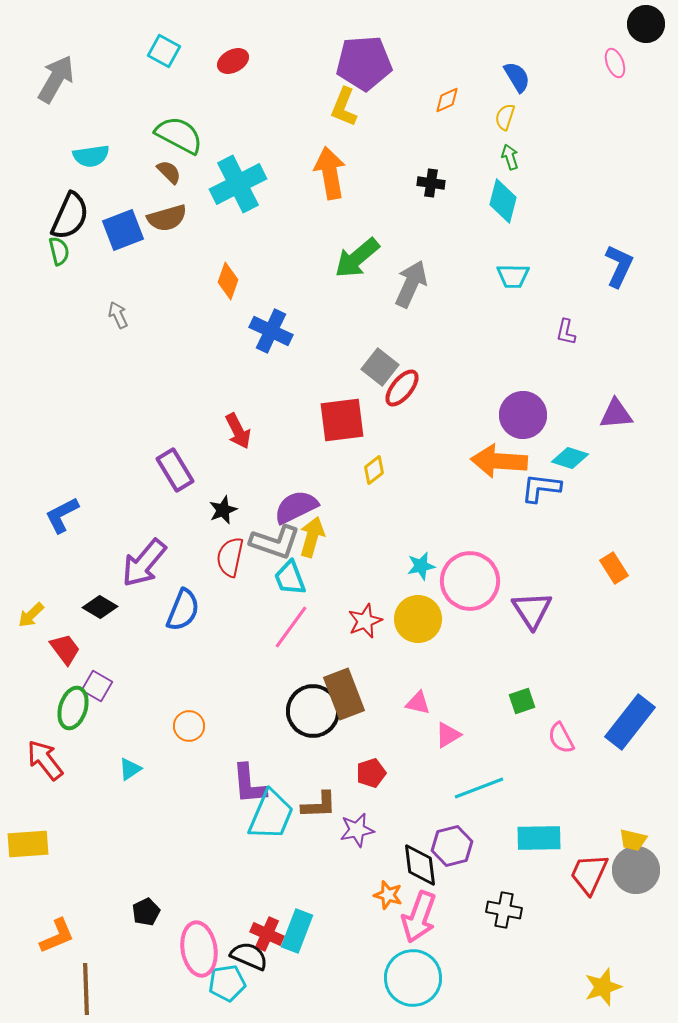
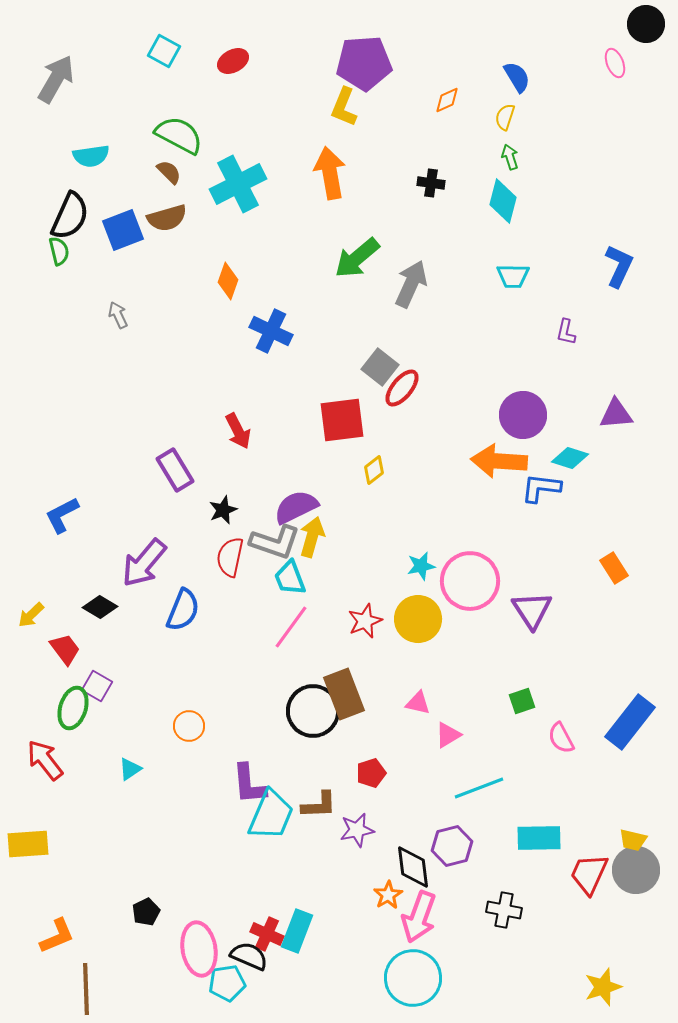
black diamond at (420, 865): moved 7 px left, 2 px down
orange star at (388, 895): rotated 24 degrees clockwise
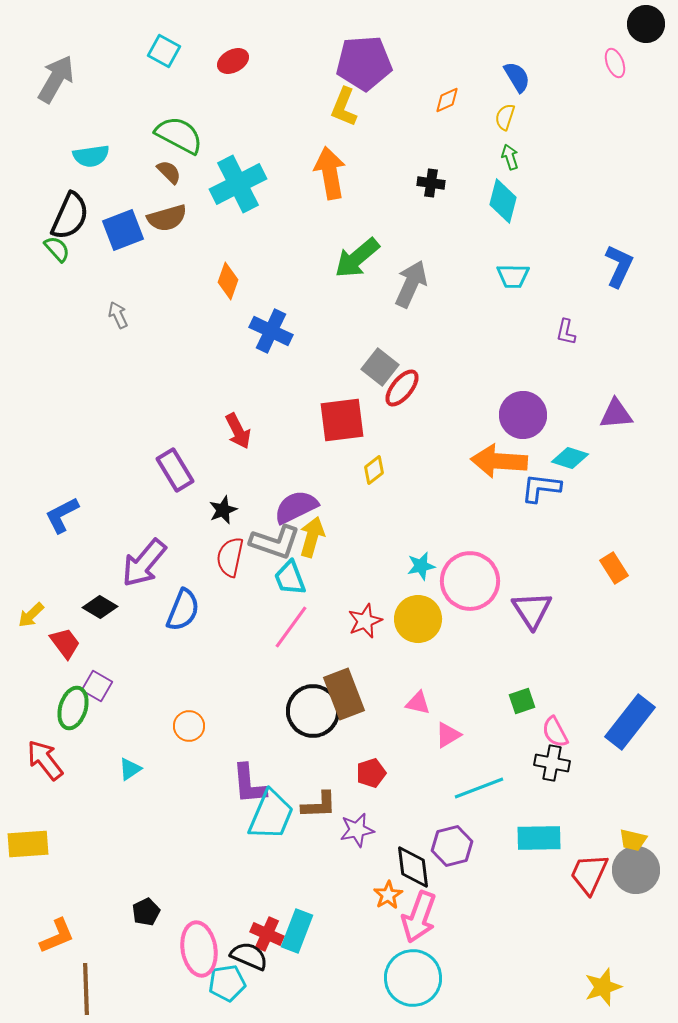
green semicircle at (59, 251): moved 2 px left, 2 px up; rotated 28 degrees counterclockwise
red trapezoid at (65, 649): moved 6 px up
pink semicircle at (561, 738): moved 6 px left, 6 px up
black cross at (504, 910): moved 48 px right, 147 px up
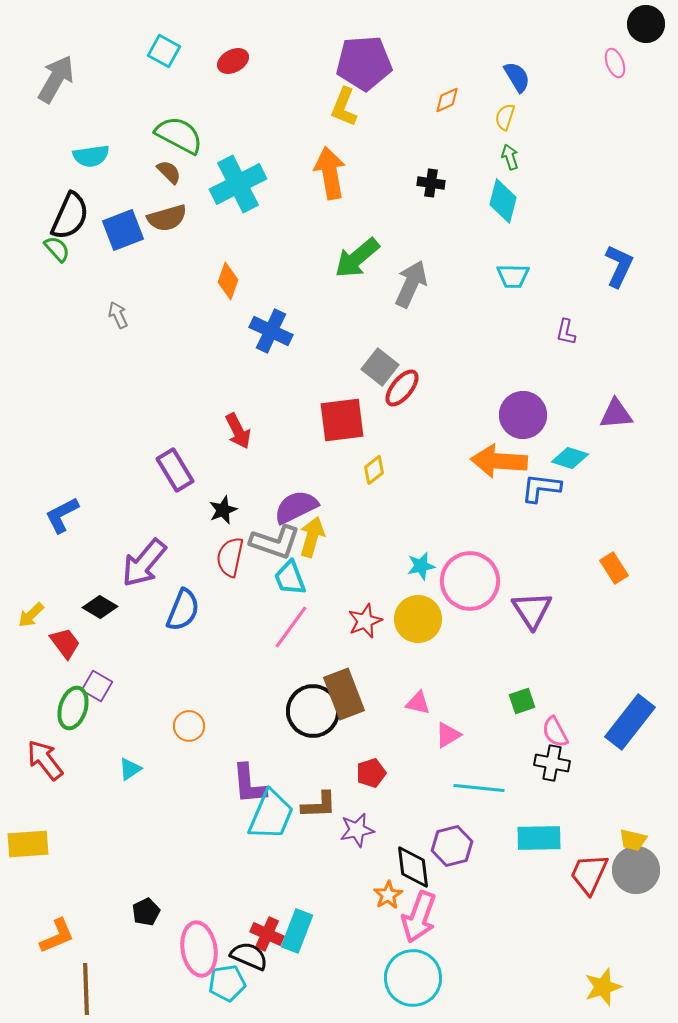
cyan line at (479, 788): rotated 27 degrees clockwise
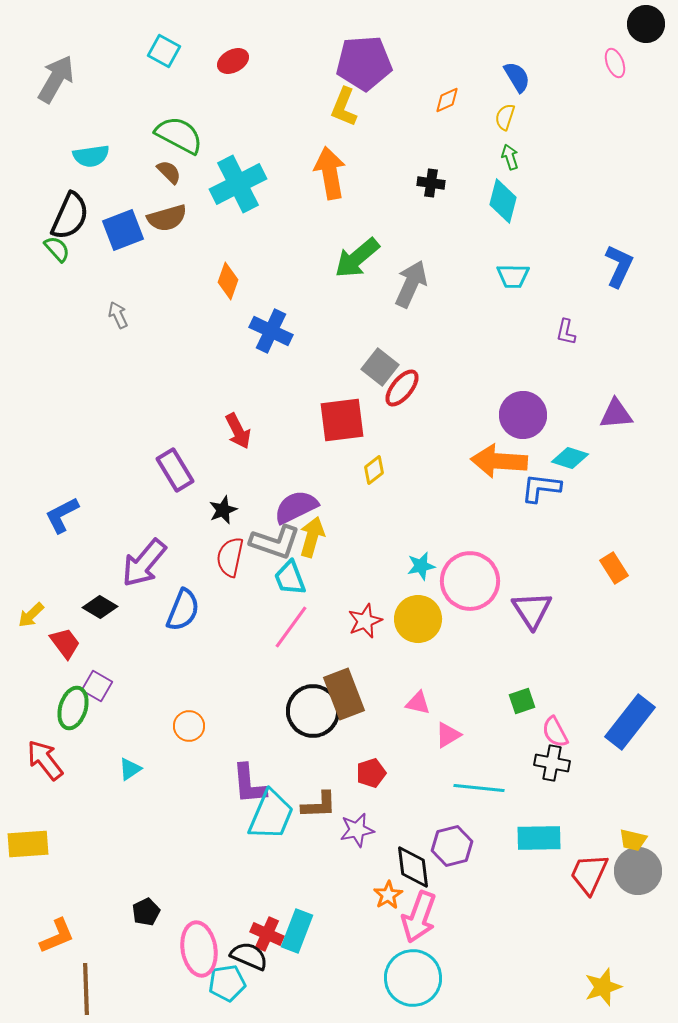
gray circle at (636, 870): moved 2 px right, 1 px down
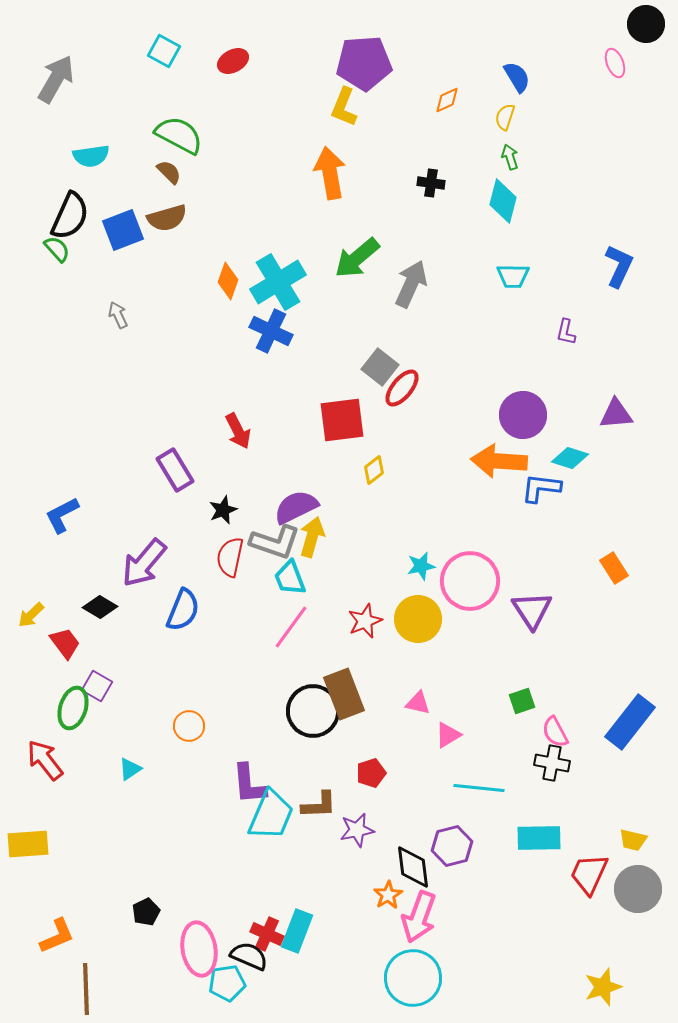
cyan cross at (238, 184): moved 40 px right, 98 px down; rotated 4 degrees counterclockwise
gray circle at (638, 871): moved 18 px down
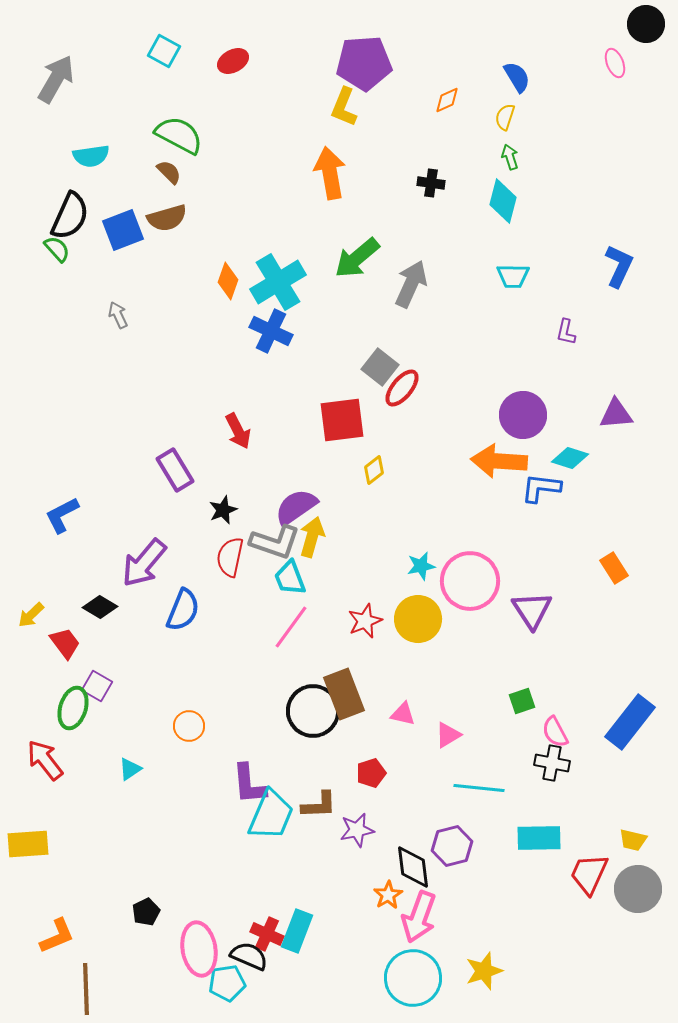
purple semicircle at (296, 507): rotated 9 degrees counterclockwise
pink triangle at (418, 703): moved 15 px left, 11 px down
yellow star at (603, 987): moved 119 px left, 16 px up
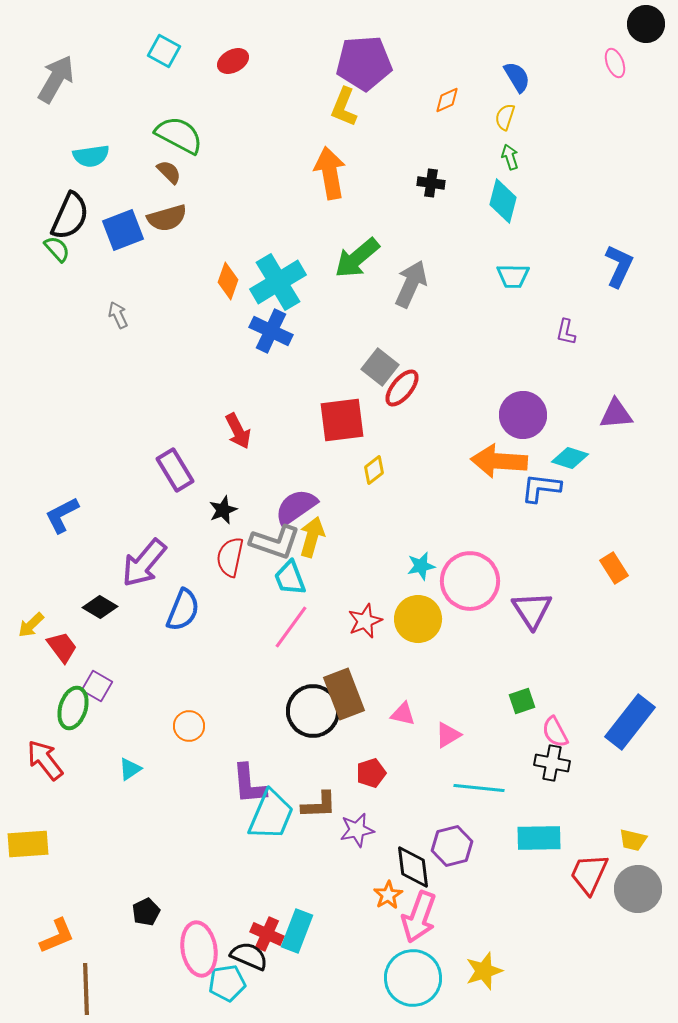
yellow arrow at (31, 615): moved 10 px down
red trapezoid at (65, 643): moved 3 px left, 4 px down
